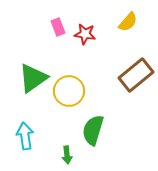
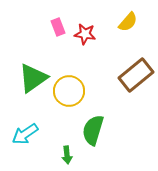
cyan arrow: moved 2 px up; rotated 116 degrees counterclockwise
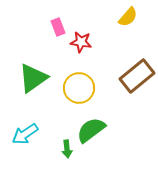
yellow semicircle: moved 5 px up
red star: moved 4 px left, 8 px down
brown rectangle: moved 1 px right, 1 px down
yellow circle: moved 10 px right, 3 px up
green semicircle: moved 2 px left; rotated 36 degrees clockwise
green arrow: moved 6 px up
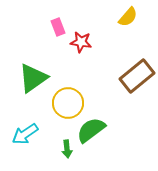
yellow circle: moved 11 px left, 15 px down
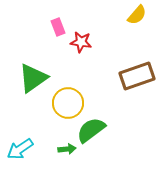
yellow semicircle: moved 9 px right, 2 px up
brown rectangle: rotated 20 degrees clockwise
cyan arrow: moved 5 px left, 15 px down
green arrow: rotated 90 degrees counterclockwise
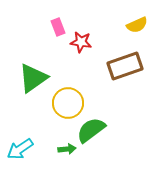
yellow semicircle: moved 10 px down; rotated 25 degrees clockwise
brown rectangle: moved 12 px left, 10 px up
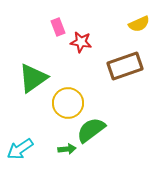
yellow semicircle: moved 2 px right, 1 px up
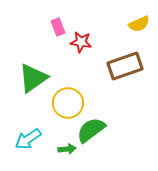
cyan arrow: moved 8 px right, 10 px up
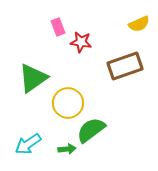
cyan arrow: moved 5 px down
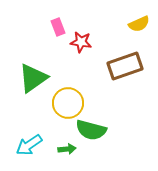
green semicircle: rotated 128 degrees counterclockwise
cyan arrow: moved 1 px right, 1 px down
